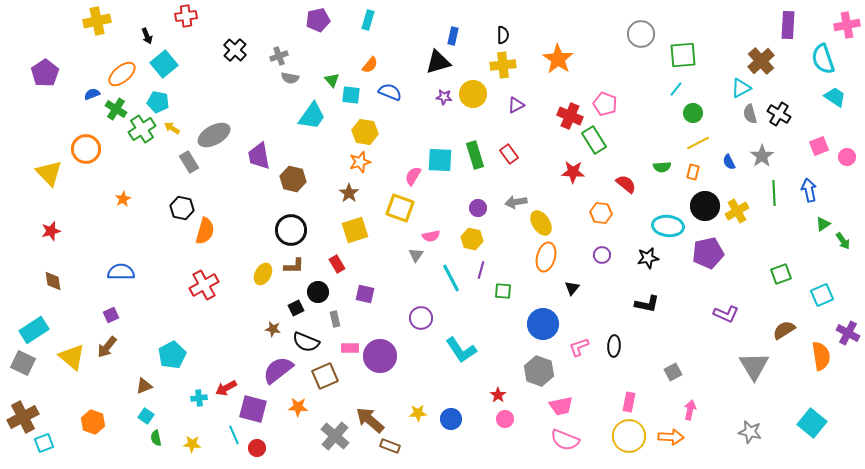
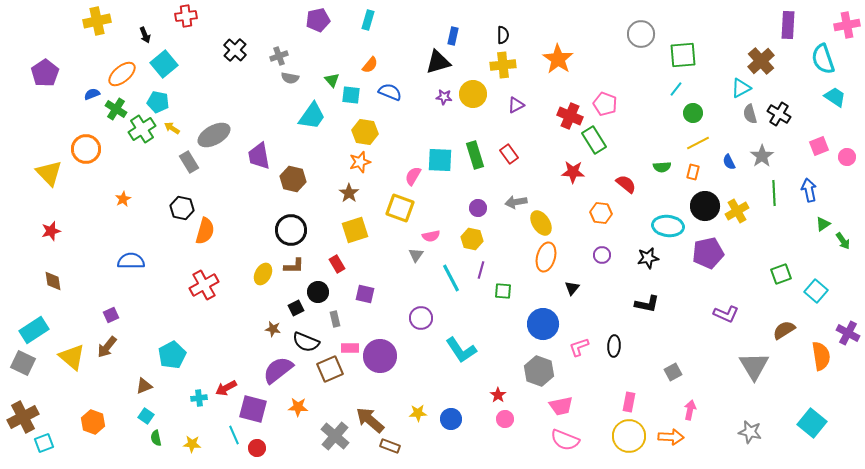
black arrow at (147, 36): moved 2 px left, 1 px up
blue semicircle at (121, 272): moved 10 px right, 11 px up
cyan square at (822, 295): moved 6 px left, 4 px up; rotated 25 degrees counterclockwise
brown square at (325, 376): moved 5 px right, 7 px up
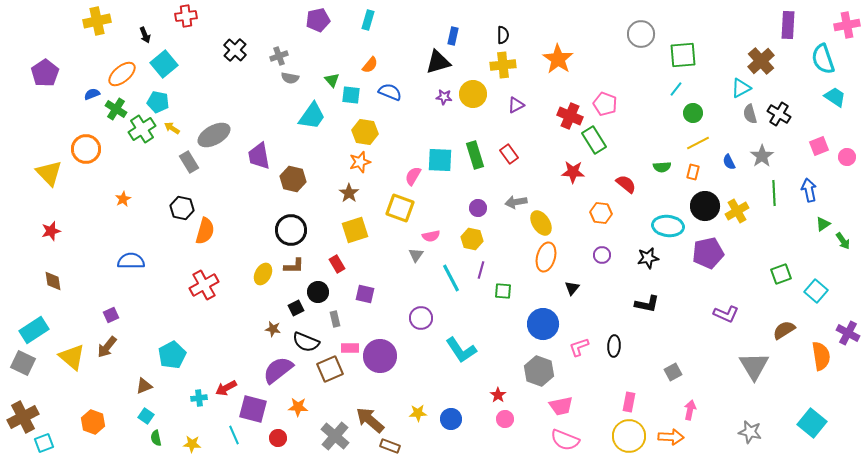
red circle at (257, 448): moved 21 px right, 10 px up
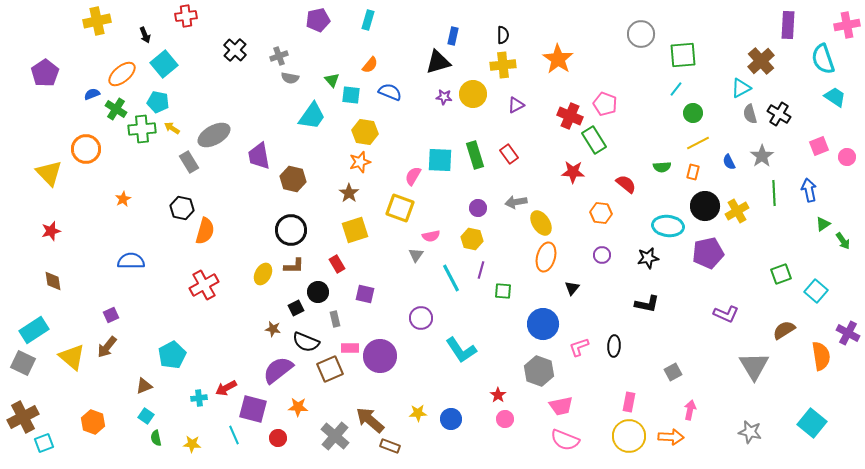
green cross at (142, 129): rotated 28 degrees clockwise
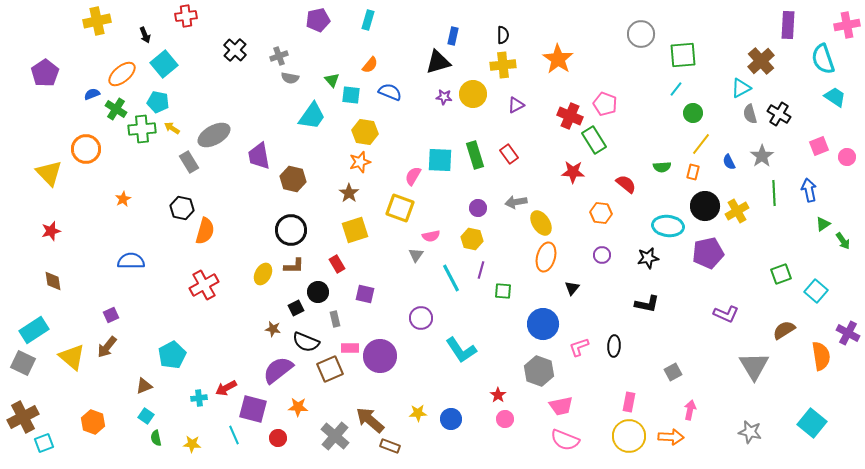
yellow line at (698, 143): moved 3 px right, 1 px down; rotated 25 degrees counterclockwise
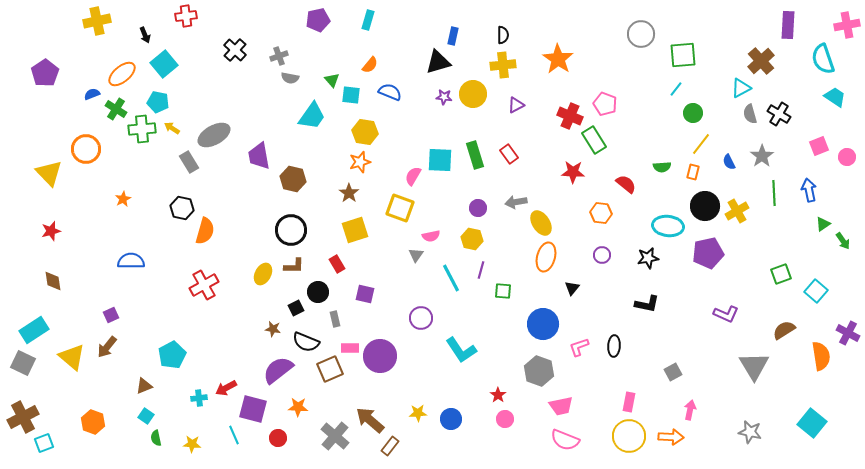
brown rectangle at (390, 446): rotated 72 degrees counterclockwise
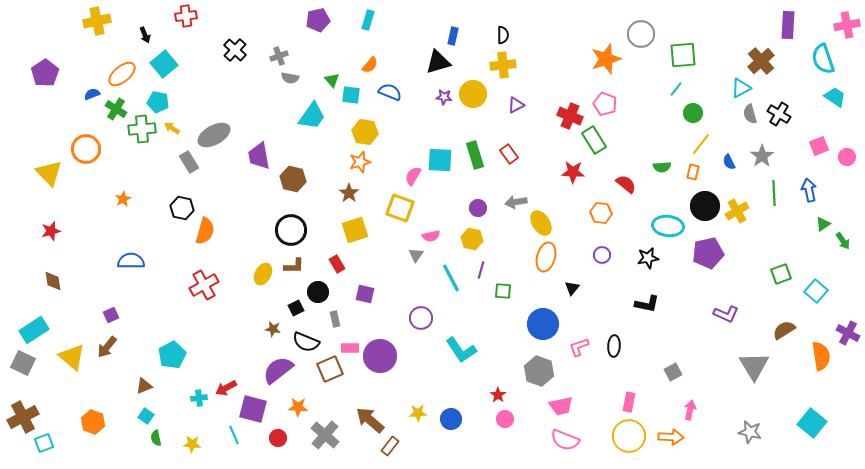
orange star at (558, 59): moved 48 px right; rotated 20 degrees clockwise
gray cross at (335, 436): moved 10 px left, 1 px up
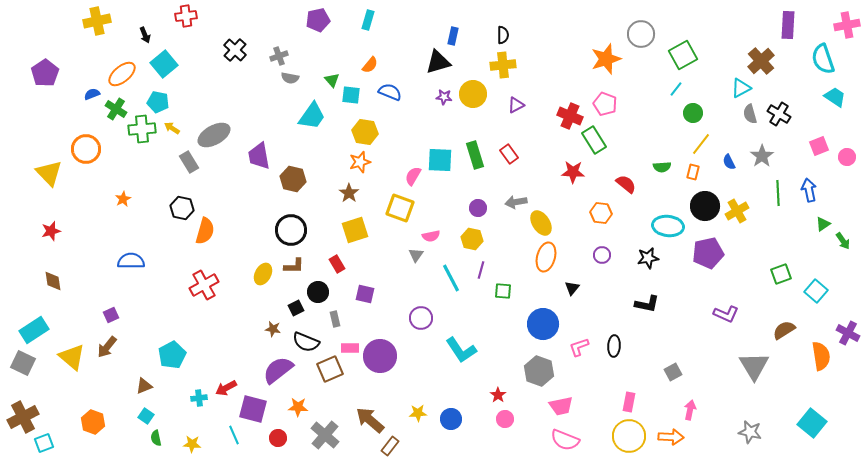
green square at (683, 55): rotated 24 degrees counterclockwise
green line at (774, 193): moved 4 px right
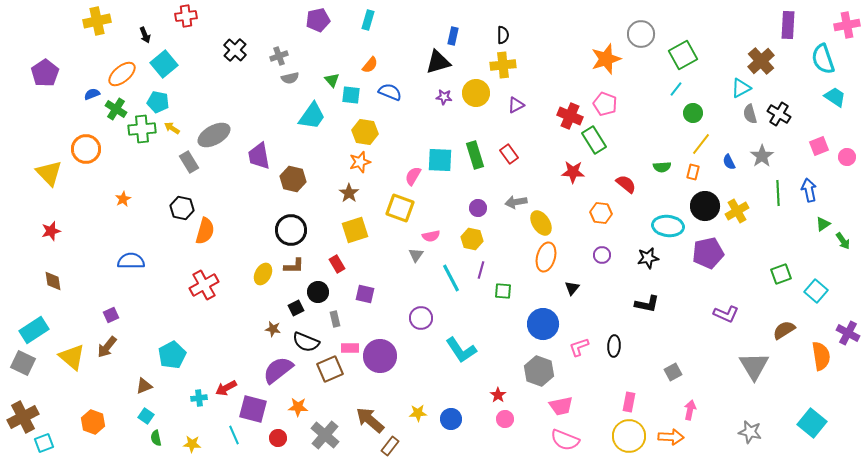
gray semicircle at (290, 78): rotated 24 degrees counterclockwise
yellow circle at (473, 94): moved 3 px right, 1 px up
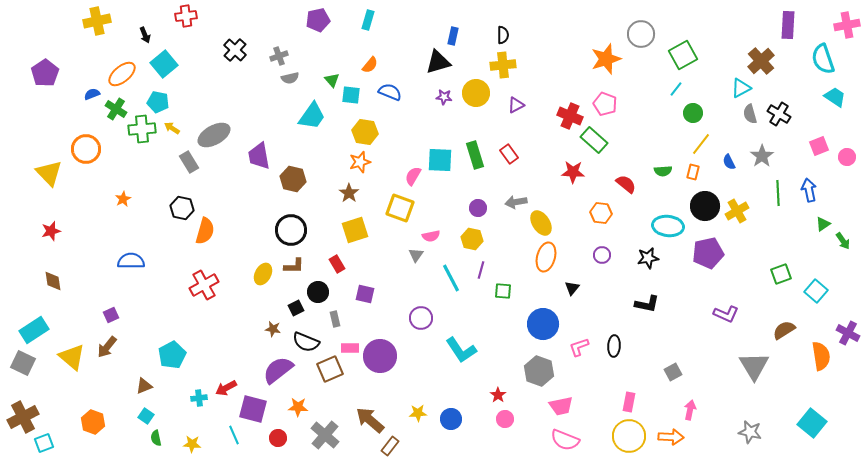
green rectangle at (594, 140): rotated 16 degrees counterclockwise
green semicircle at (662, 167): moved 1 px right, 4 px down
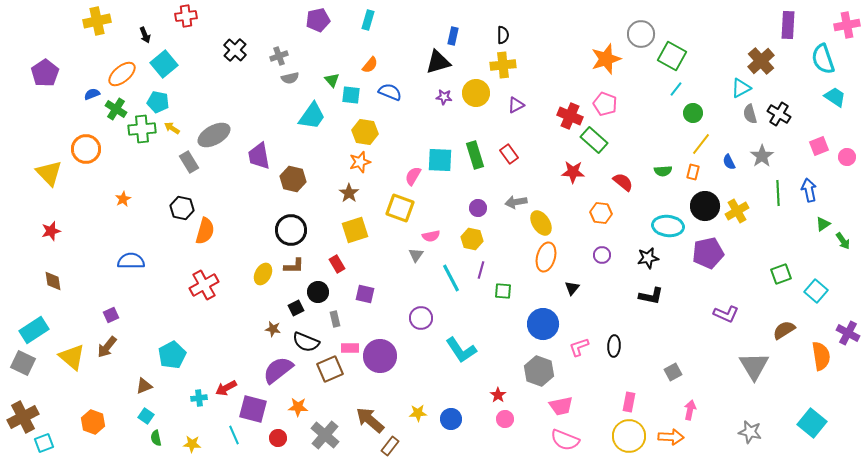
green square at (683, 55): moved 11 px left, 1 px down; rotated 32 degrees counterclockwise
red semicircle at (626, 184): moved 3 px left, 2 px up
black L-shape at (647, 304): moved 4 px right, 8 px up
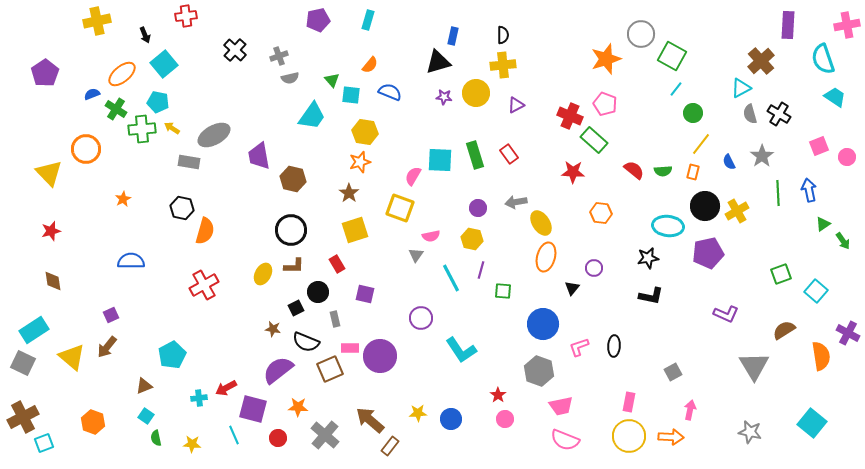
gray rectangle at (189, 162): rotated 50 degrees counterclockwise
red semicircle at (623, 182): moved 11 px right, 12 px up
purple circle at (602, 255): moved 8 px left, 13 px down
